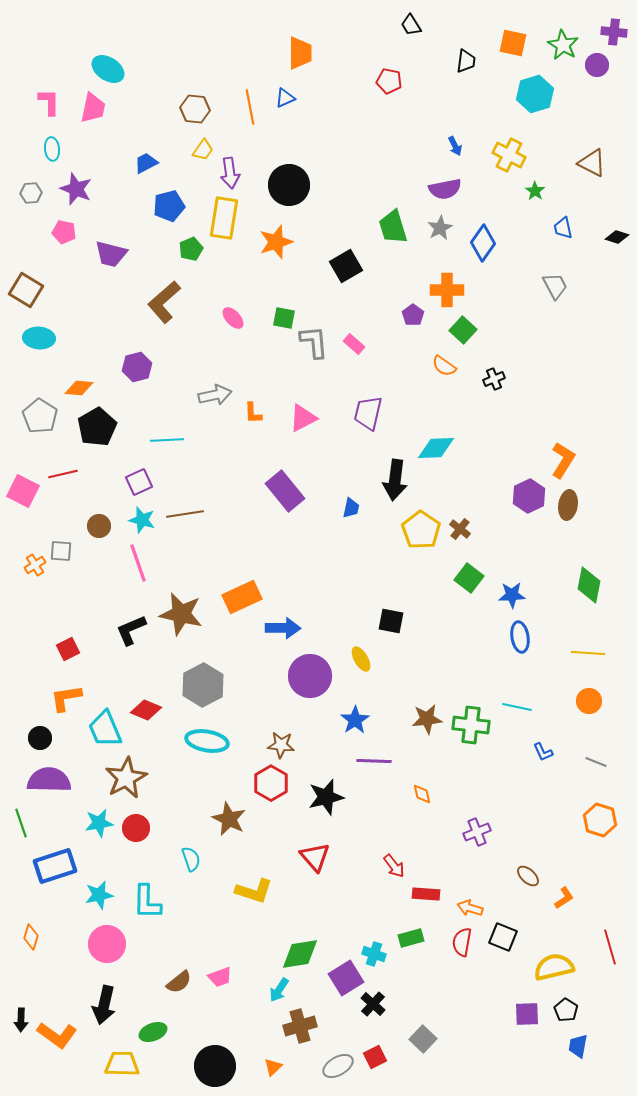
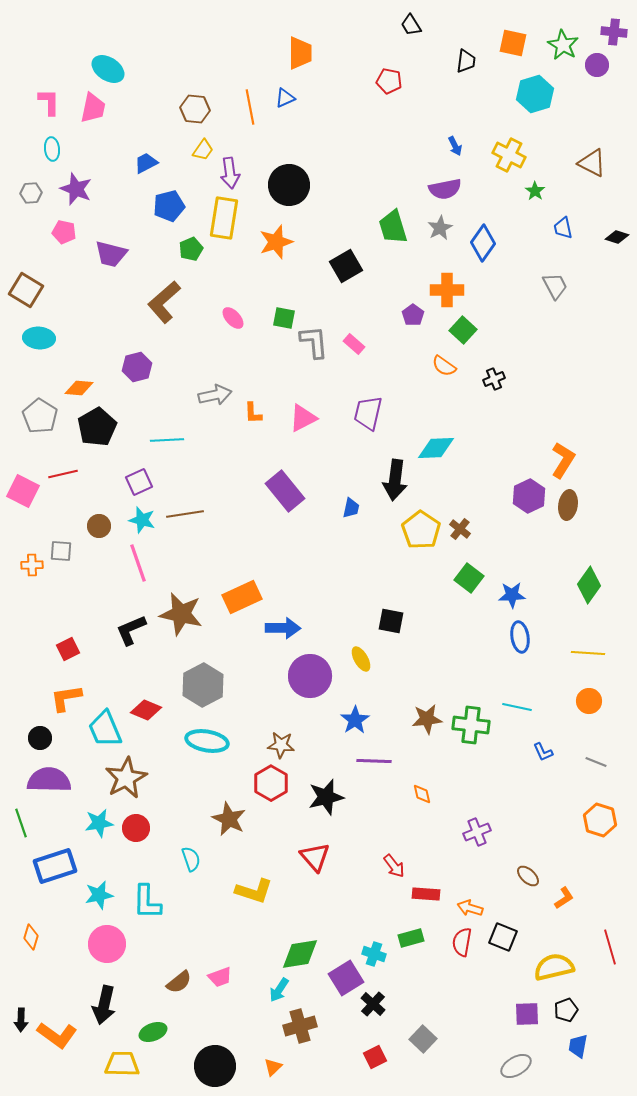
orange cross at (35, 565): moved 3 px left; rotated 30 degrees clockwise
green diamond at (589, 585): rotated 24 degrees clockwise
black pentagon at (566, 1010): rotated 20 degrees clockwise
gray ellipse at (338, 1066): moved 178 px right
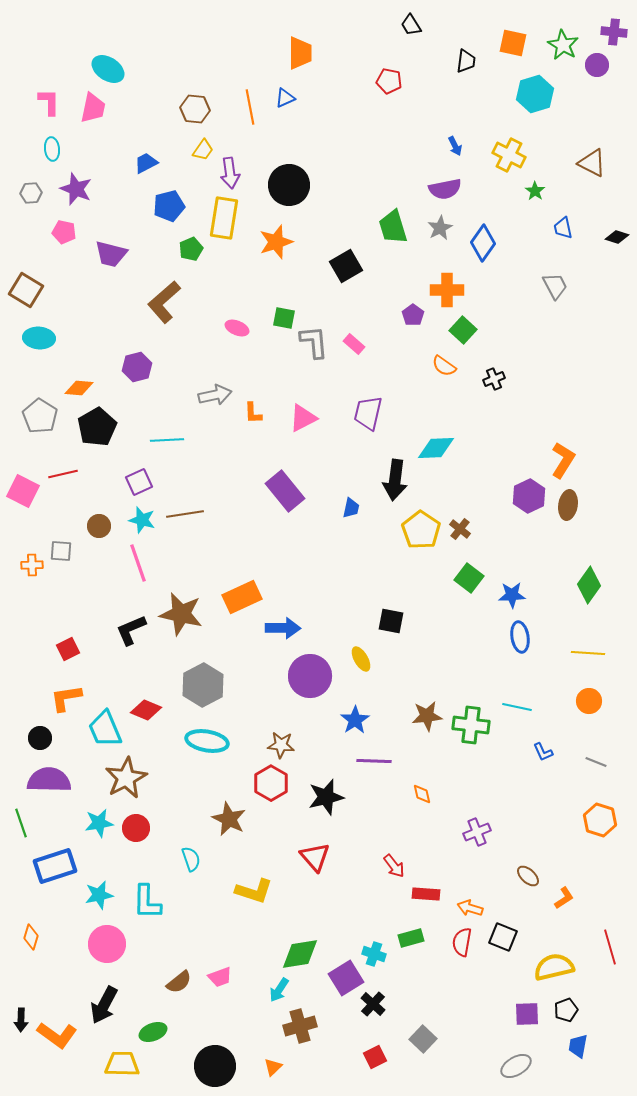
pink ellipse at (233, 318): moved 4 px right, 10 px down; rotated 25 degrees counterclockwise
brown star at (427, 719): moved 3 px up
black arrow at (104, 1005): rotated 15 degrees clockwise
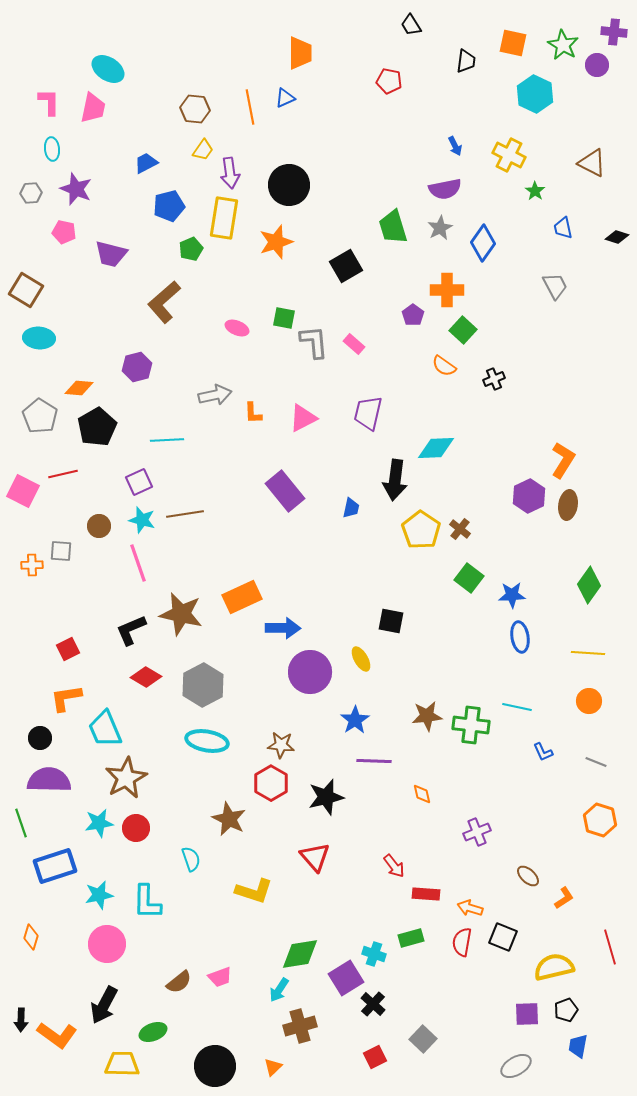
cyan hexagon at (535, 94): rotated 18 degrees counterclockwise
purple circle at (310, 676): moved 4 px up
red diamond at (146, 710): moved 33 px up; rotated 8 degrees clockwise
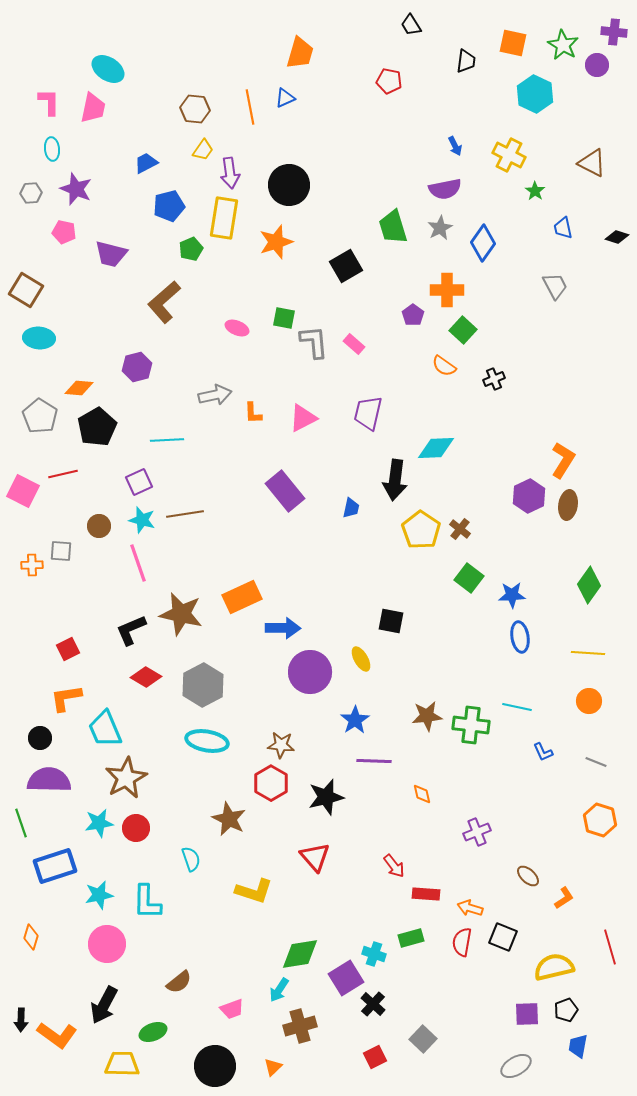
orange trapezoid at (300, 53): rotated 16 degrees clockwise
pink trapezoid at (220, 977): moved 12 px right, 32 px down
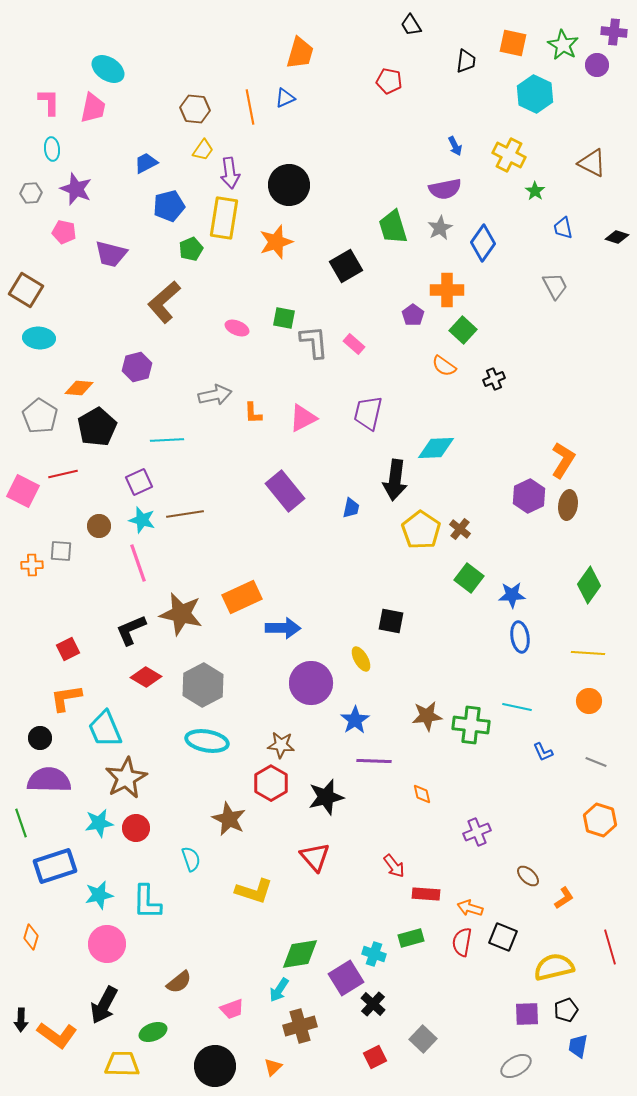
purple circle at (310, 672): moved 1 px right, 11 px down
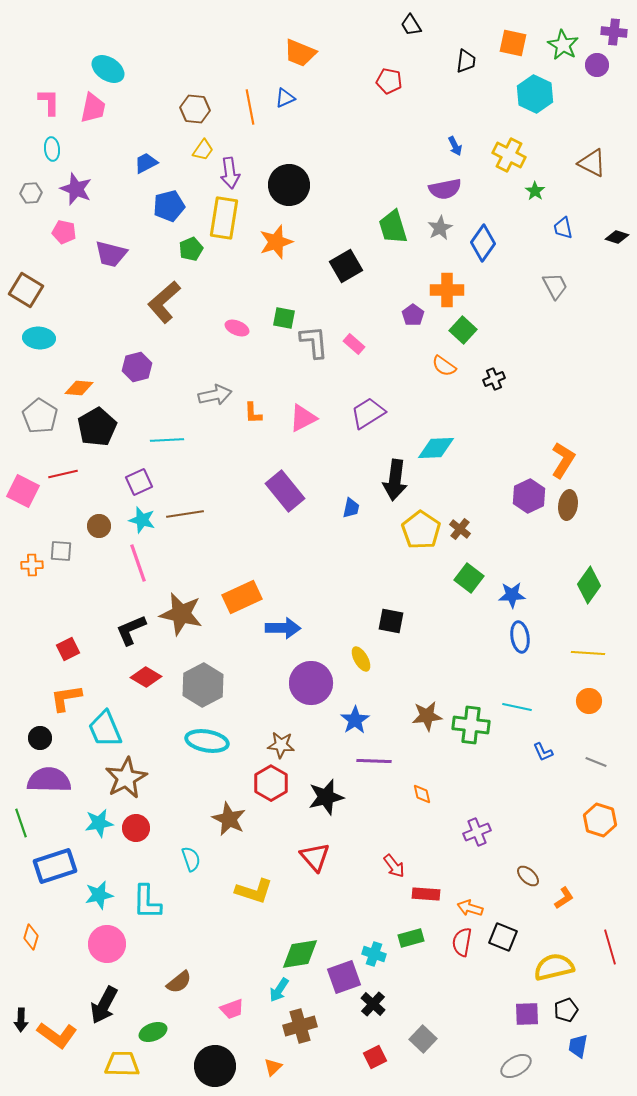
orange trapezoid at (300, 53): rotated 96 degrees clockwise
purple trapezoid at (368, 413): rotated 45 degrees clockwise
purple square at (346, 978): moved 2 px left, 1 px up; rotated 12 degrees clockwise
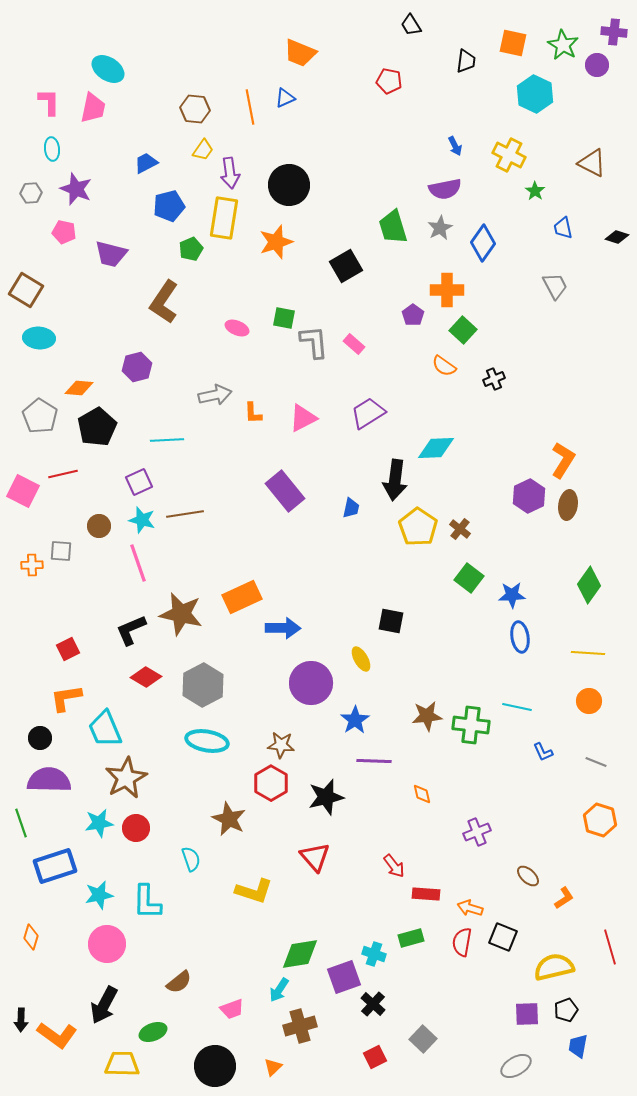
brown L-shape at (164, 302): rotated 15 degrees counterclockwise
yellow pentagon at (421, 530): moved 3 px left, 3 px up
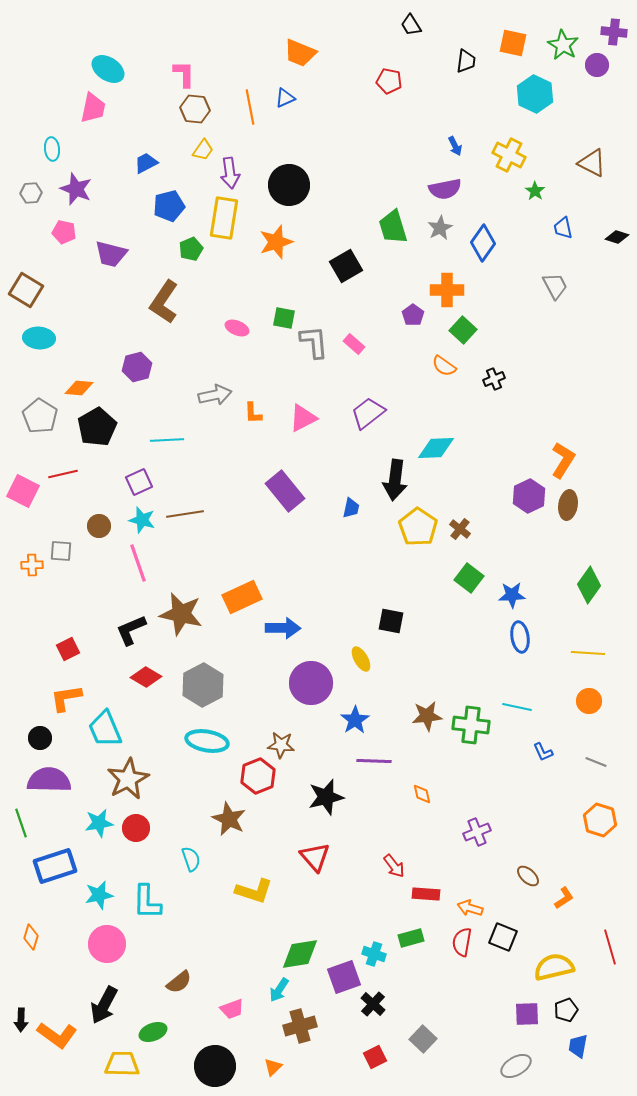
pink L-shape at (49, 102): moved 135 px right, 28 px up
purple trapezoid at (368, 413): rotated 6 degrees counterclockwise
brown star at (126, 778): moved 2 px right, 1 px down
red hexagon at (271, 783): moved 13 px left, 7 px up; rotated 8 degrees clockwise
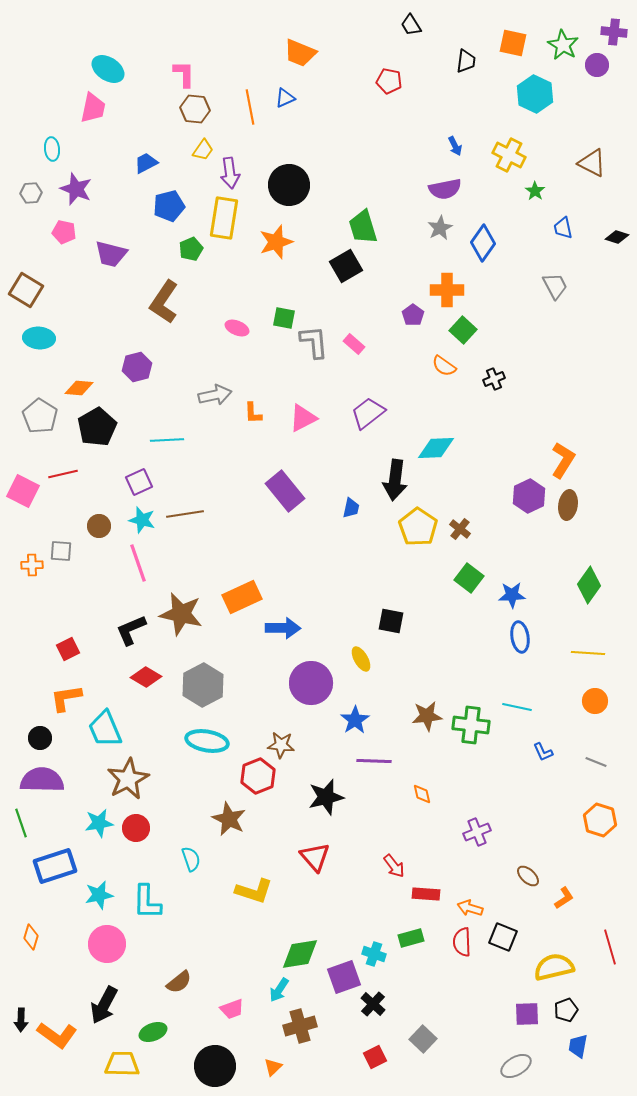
green trapezoid at (393, 227): moved 30 px left
orange circle at (589, 701): moved 6 px right
purple semicircle at (49, 780): moved 7 px left
red semicircle at (462, 942): rotated 12 degrees counterclockwise
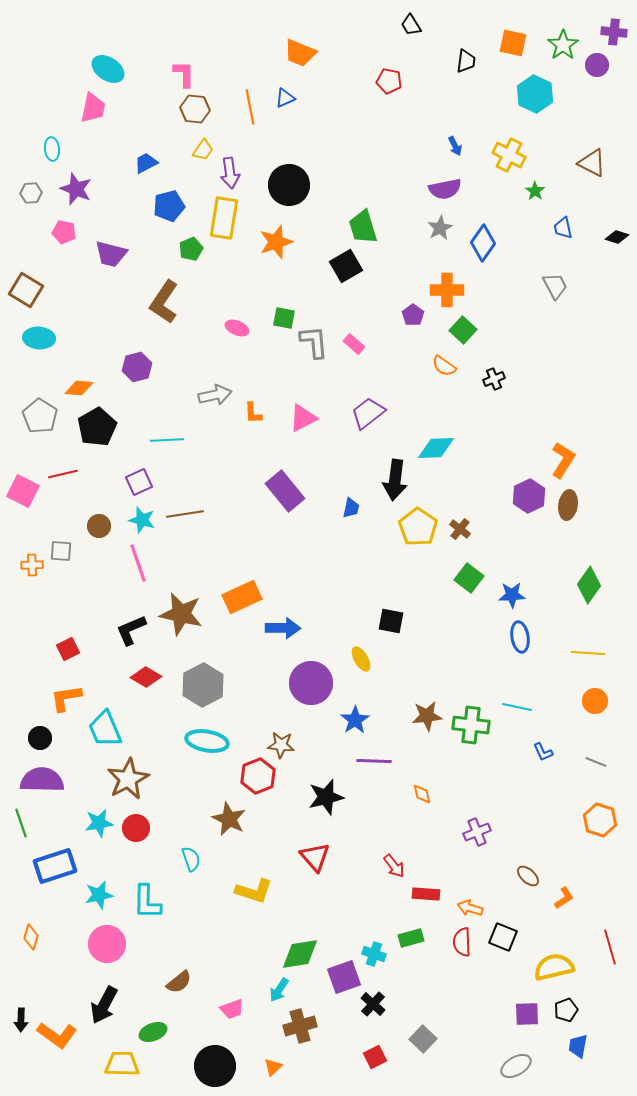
green star at (563, 45): rotated 8 degrees clockwise
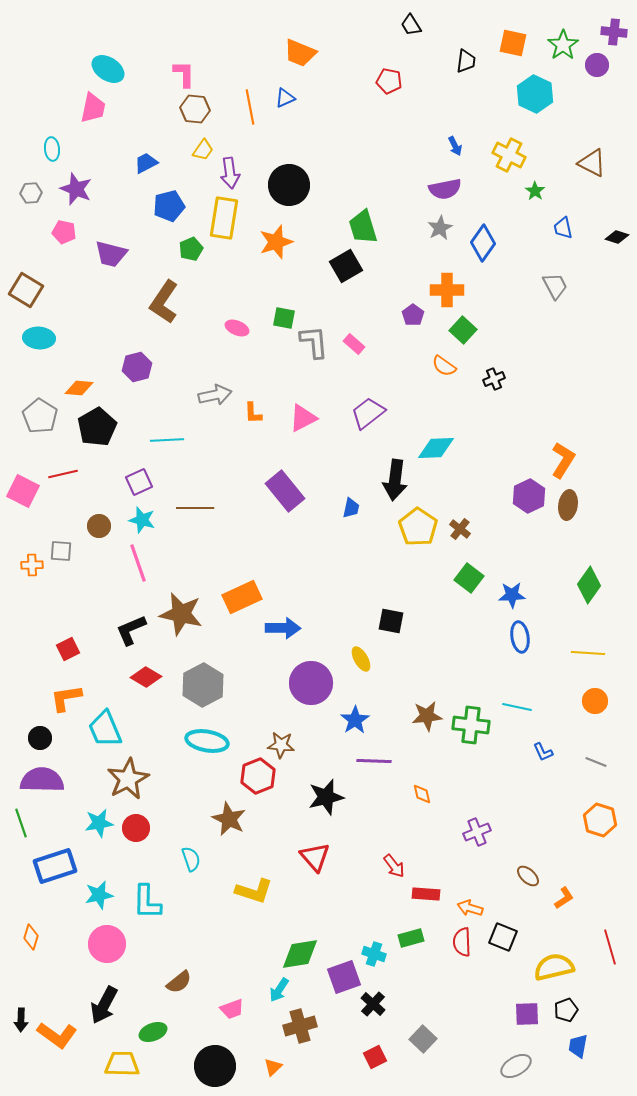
brown line at (185, 514): moved 10 px right, 6 px up; rotated 9 degrees clockwise
